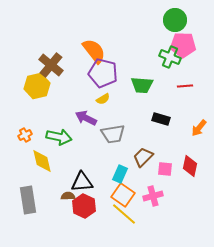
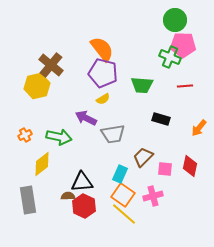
orange semicircle: moved 8 px right, 2 px up
yellow diamond: moved 3 px down; rotated 65 degrees clockwise
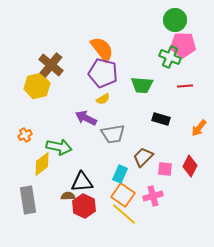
green arrow: moved 10 px down
red diamond: rotated 15 degrees clockwise
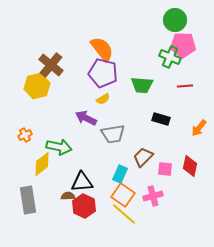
red diamond: rotated 15 degrees counterclockwise
